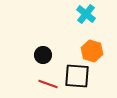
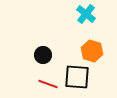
black square: moved 1 px down
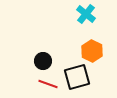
orange hexagon: rotated 10 degrees clockwise
black circle: moved 6 px down
black square: rotated 20 degrees counterclockwise
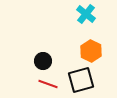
orange hexagon: moved 1 px left
black square: moved 4 px right, 3 px down
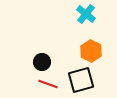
black circle: moved 1 px left, 1 px down
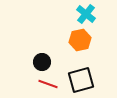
orange hexagon: moved 11 px left, 11 px up; rotated 20 degrees clockwise
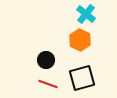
orange hexagon: rotated 20 degrees counterclockwise
black circle: moved 4 px right, 2 px up
black square: moved 1 px right, 2 px up
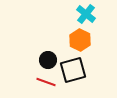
black circle: moved 2 px right
black square: moved 9 px left, 8 px up
red line: moved 2 px left, 2 px up
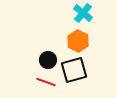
cyan cross: moved 3 px left, 1 px up
orange hexagon: moved 2 px left, 1 px down
black square: moved 1 px right
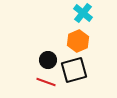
orange hexagon: rotated 10 degrees clockwise
